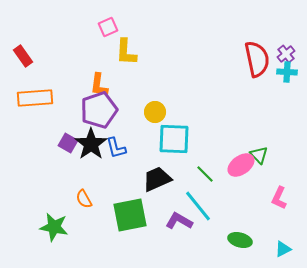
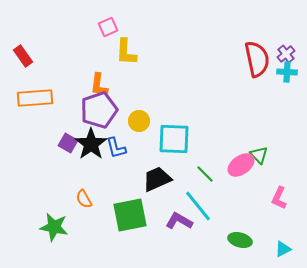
yellow circle: moved 16 px left, 9 px down
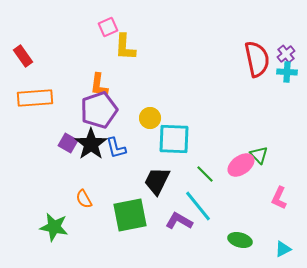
yellow L-shape: moved 1 px left, 5 px up
yellow circle: moved 11 px right, 3 px up
black trapezoid: moved 2 px down; rotated 40 degrees counterclockwise
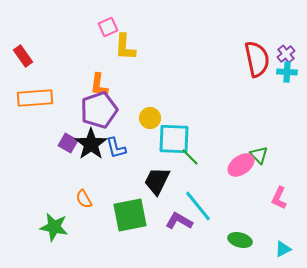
green line: moved 15 px left, 17 px up
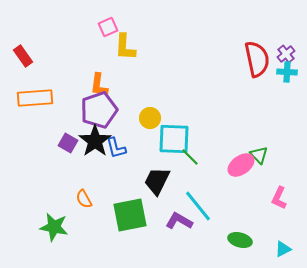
black star: moved 4 px right, 3 px up
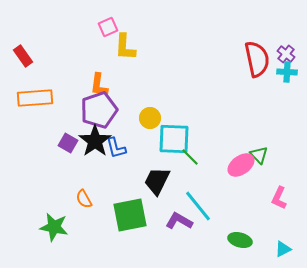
purple cross: rotated 12 degrees counterclockwise
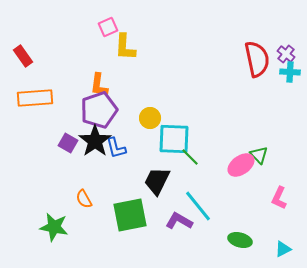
cyan cross: moved 3 px right
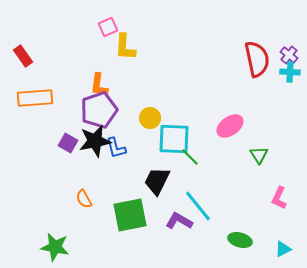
purple cross: moved 3 px right, 1 px down
black star: rotated 24 degrees clockwise
green triangle: rotated 12 degrees clockwise
pink ellipse: moved 11 px left, 39 px up
green star: moved 1 px right, 20 px down
